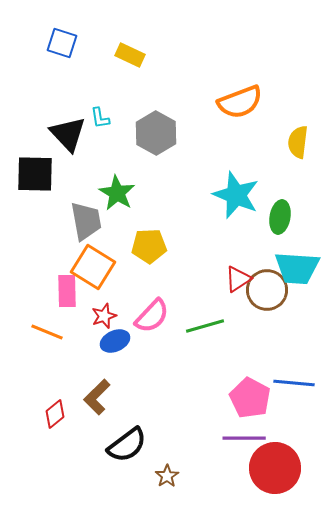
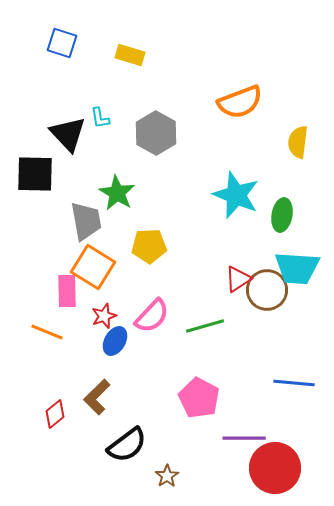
yellow rectangle: rotated 8 degrees counterclockwise
green ellipse: moved 2 px right, 2 px up
blue ellipse: rotated 36 degrees counterclockwise
pink pentagon: moved 51 px left
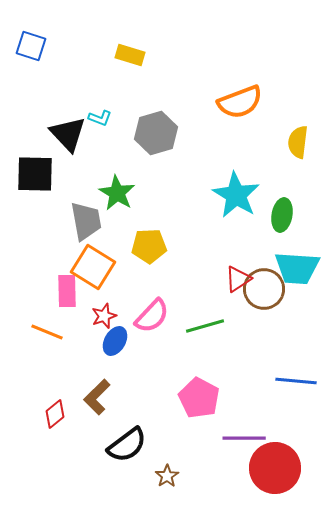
blue square: moved 31 px left, 3 px down
cyan L-shape: rotated 60 degrees counterclockwise
gray hexagon: rotated 15 degrees clockwise
cyan star: rotated 9 degrees clockwise
brown circle: moved 3 px left, 1 px up
blue line: moved 2 px right, 2 px up
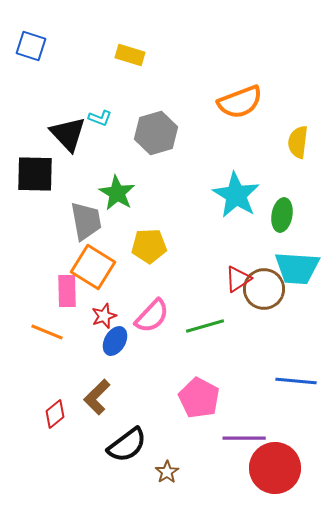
brown star: moved 4 px up
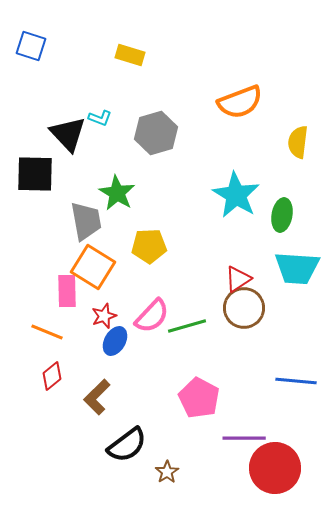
brown circle: moved 20 px left, 19 px down
green line: moved 18 px left
red diamond: moved 3 px left, 38 px up
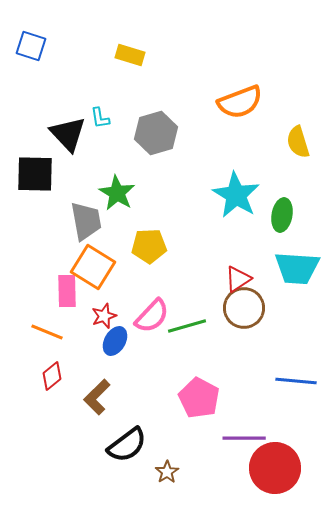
cyan L-shape: rotated 60 degrees clockwise
yellow semicircle: rotated 24 degrees counterclockwise
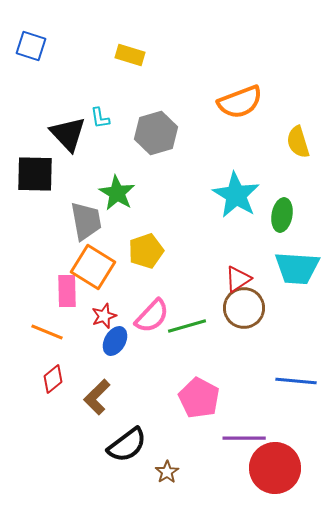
yellow pentagon: moved 3 px left, 5 px down; rotated 16 degrees counterclockwise
red diamond: moved 1 px right, 3 px down
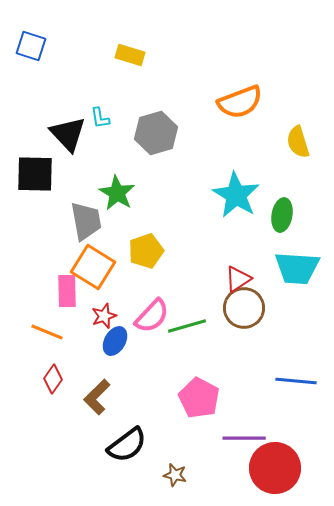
red diamond: rotated 16 degrees counterclockwise
brown star: moved 8 px right, 3 px down; rotated 25 degrees counterclockwise
